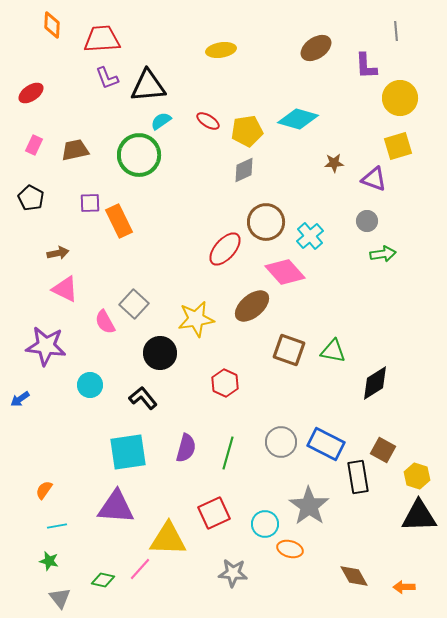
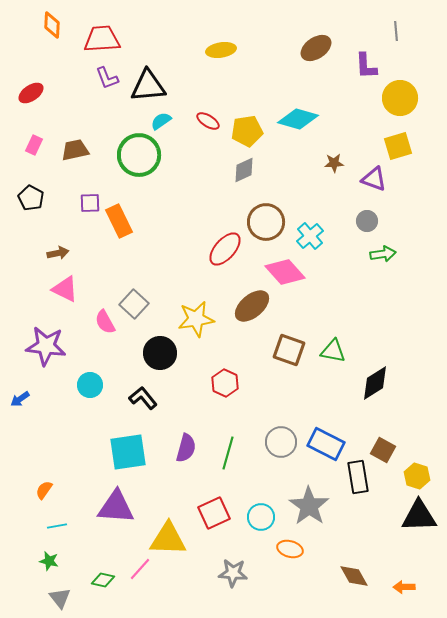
cyan circle at (265, 524): moved 4 px left, 7 px up
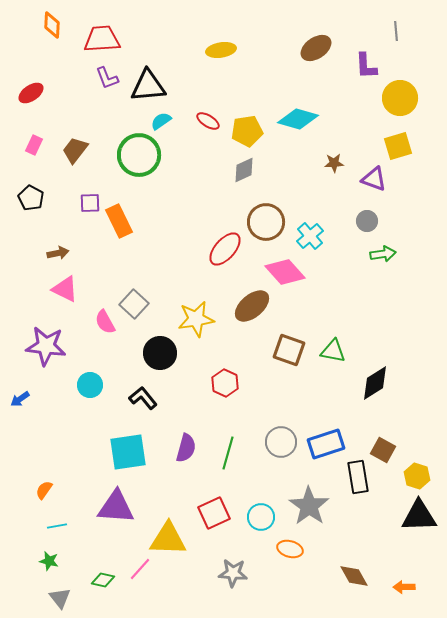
brown trapezoid at (75, 150): rotated 40 degrees counterclockwise
blue rectangle at (326, 444): rotated 45 degrees counterclockwise
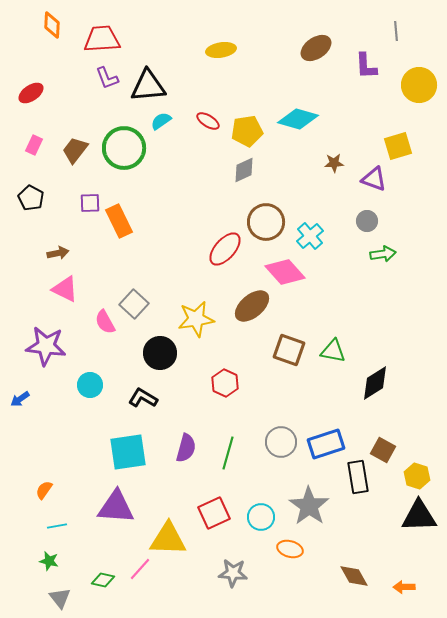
yellow circle at (400, 98): moved 19 px right, 13 px up
green circle at (139, 155): moved 15 px left, 7 px up
black L-shape at (143, 398): rotated 20 degrees counterclockwise
